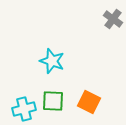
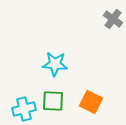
cyan star: moved 3 px right, 3 px down; rotated 15 degrees counterclockwise
orange square: moved 2 px right
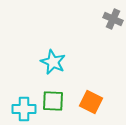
gray cross: rotated 12 degrees counterclockwise
cyan star: moved 2 px left, 2 px up; rotated 20 degrees clockwise
cyan cross: rotated 15 degrees clockwise
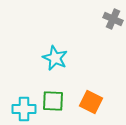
cyan star: moved 2 px right, 4 px up
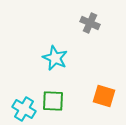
gray cross: moved 23 px left, 4 px down
orange square: moved 13 px right, 6 px up; rotated 10 degrees counterclockwise
cyan cross: rotated 30 degrees clockwise
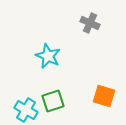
cyan star: moved 7 px left, 2 px up
green square: rotated 20 degrees counterclockwise
cyan cross: moved 2 px right, 1 px down
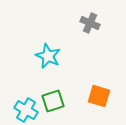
orange square: moved 5 px left
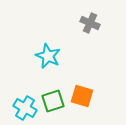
orange square: moved 17 px left
cyan cross: moved 1 px left, 2 px up
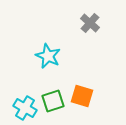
gray cross: rotated 18 degrees clockwise
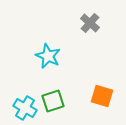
orange square: moved 20 px right
